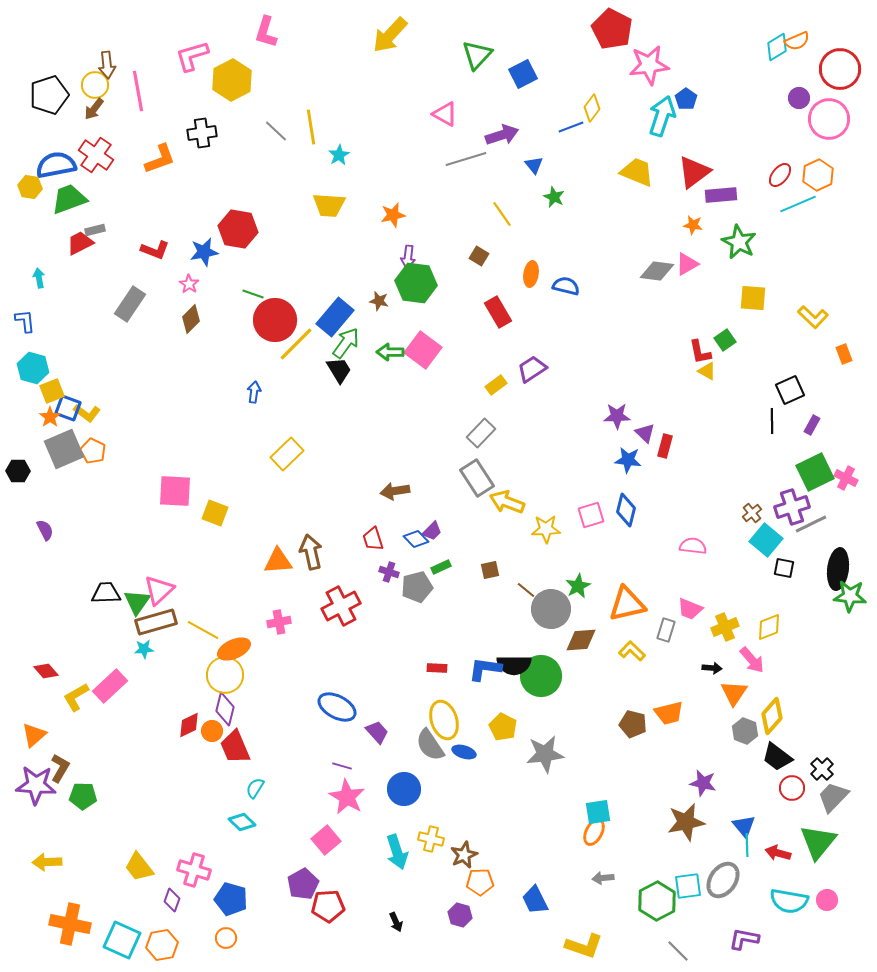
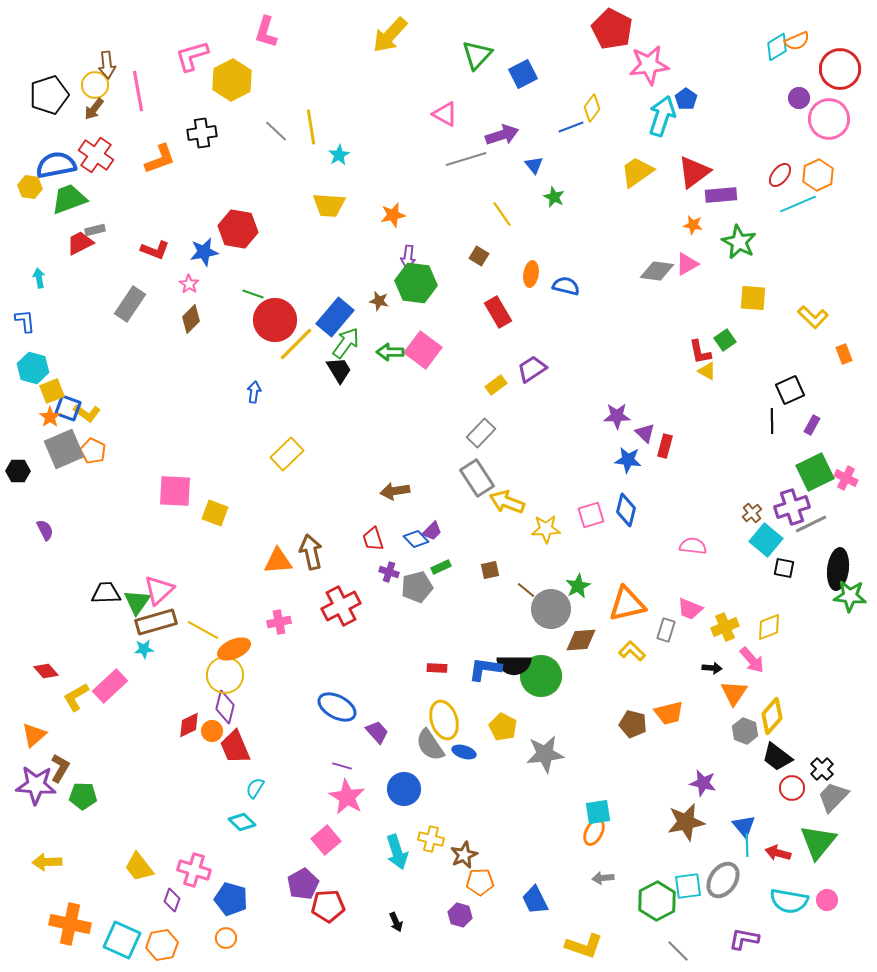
yellow trapezoid at (637, 172): rotated 57 degrees counterclockwise
purple diamond at (225, 709): moved 2 px up
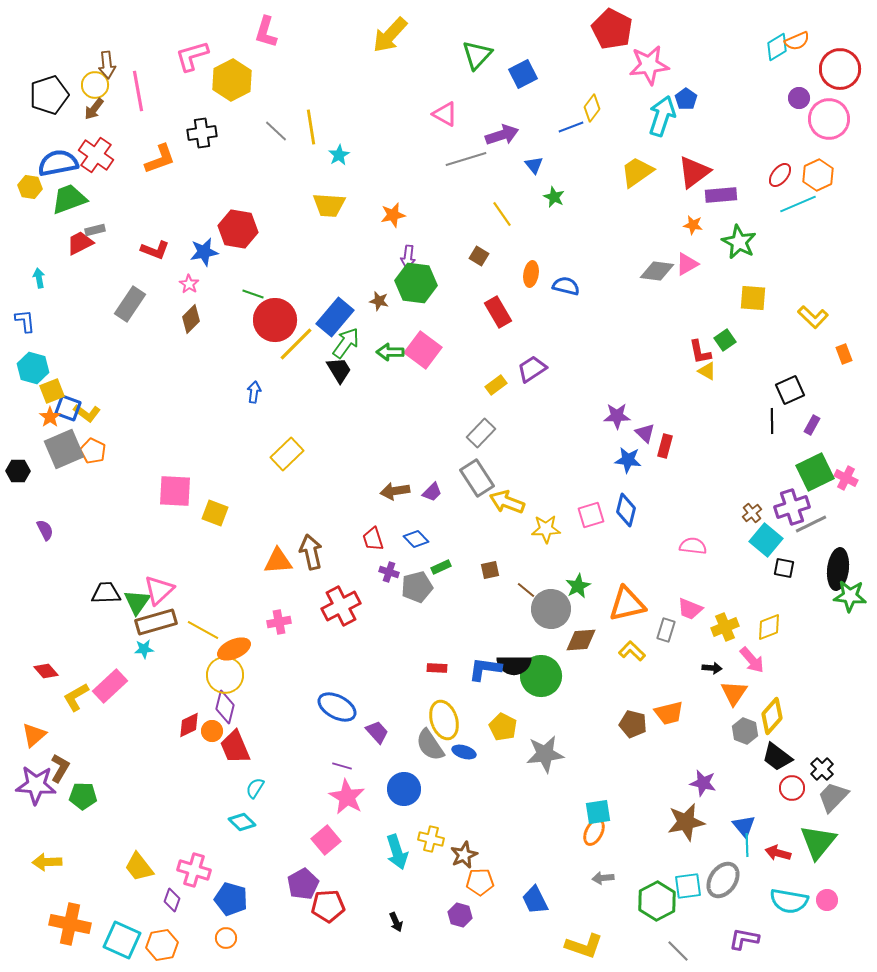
blue semicircle at (56, 165): moved 2 px right, 2 px up
purple trapezoid at (432, 531): moved 39 px up
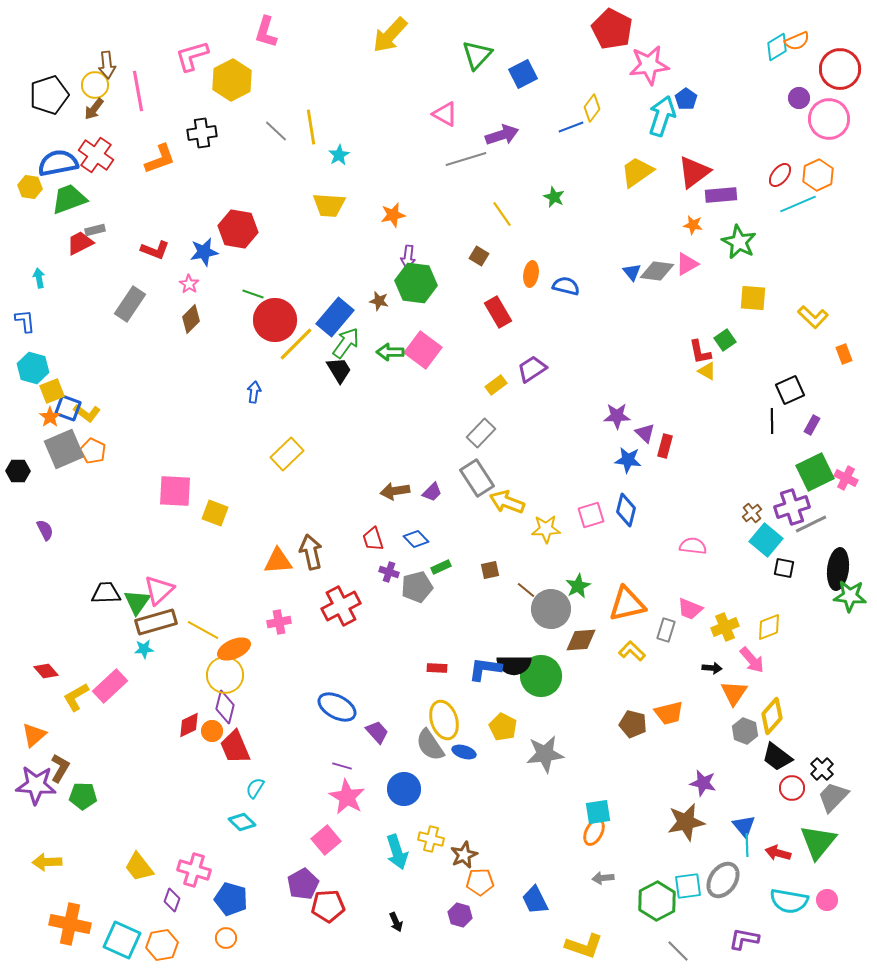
blue triangle at (534, 165): moved 98 px right, 107 px down
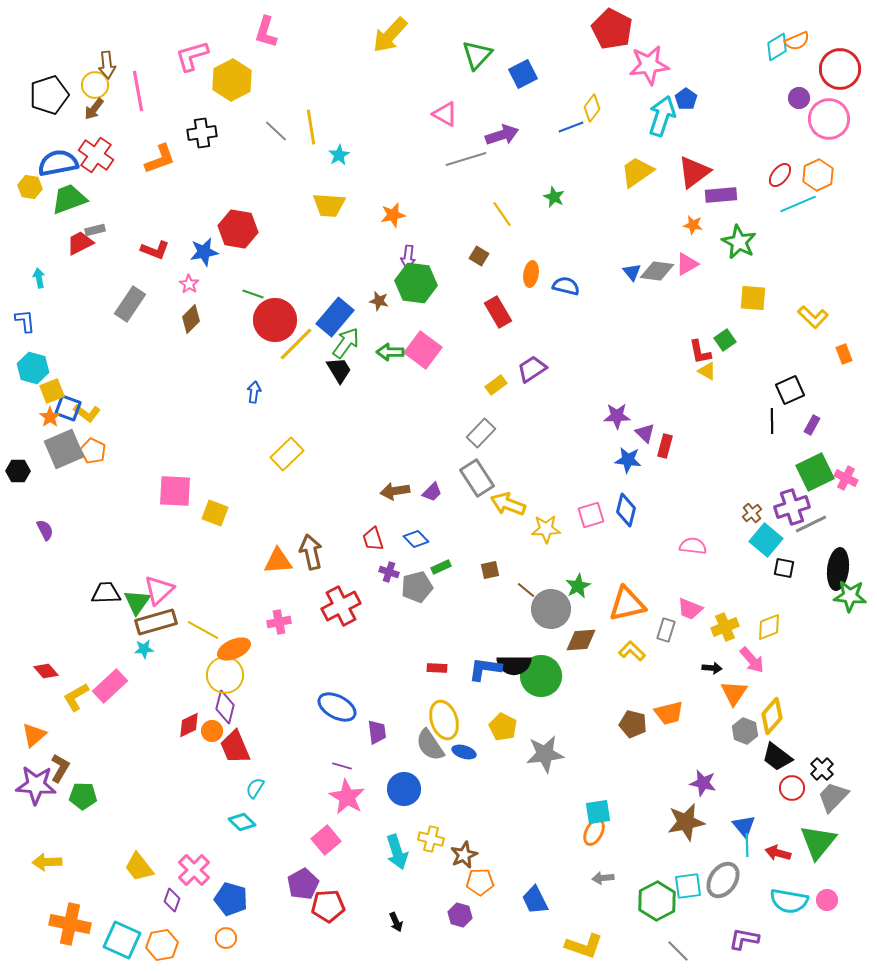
yellow arrow at (507, 502): moved 1 px right, 2 px down
purple trapezoid at (377, 732): rotated 35 degrees clockwise
pink cross at (194, 870): rotated 28 degrees clockwise
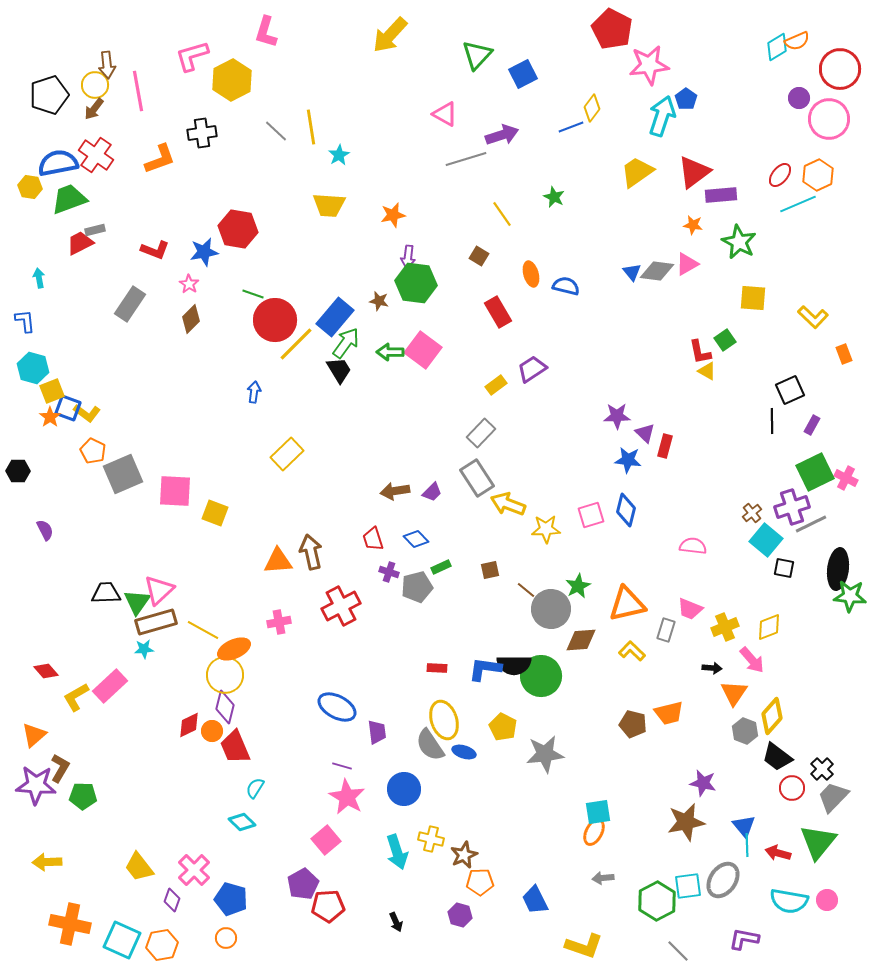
orange ellipse at (531, 274): rotated 25 degrees counterclockwise
gray square at (64, 449): moved 59 px right, 25 px down
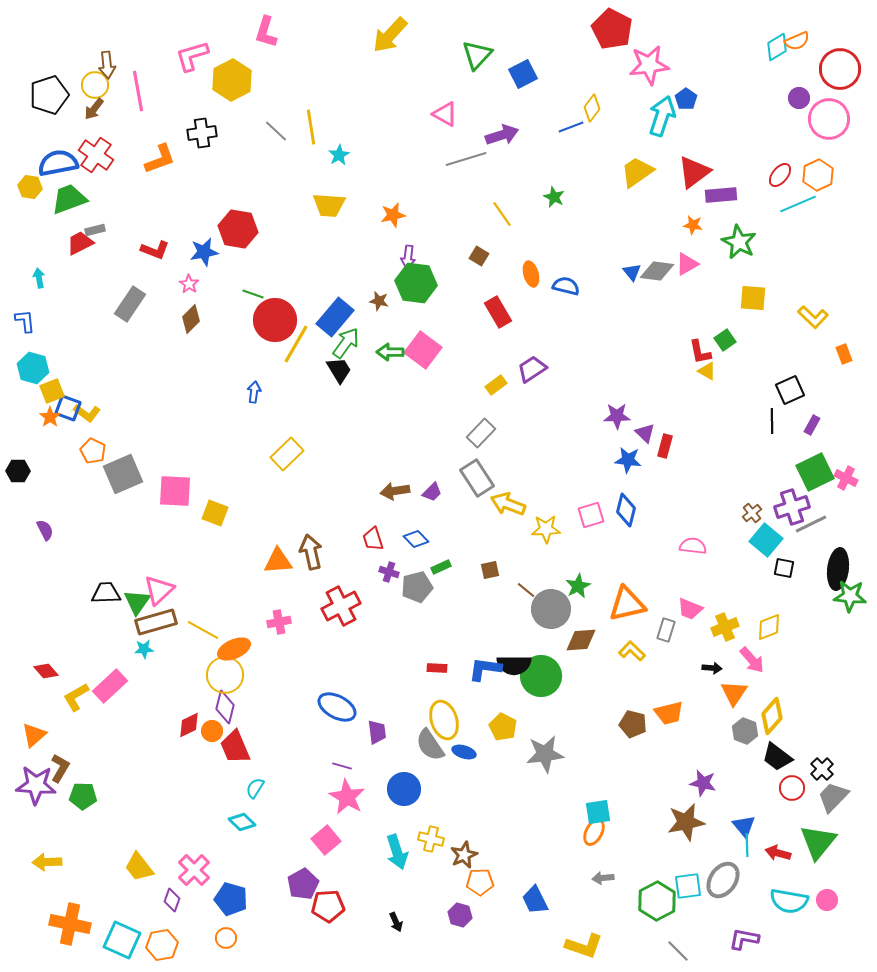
yellow line at (296, 344): rotated 15 degrees counterclockwise
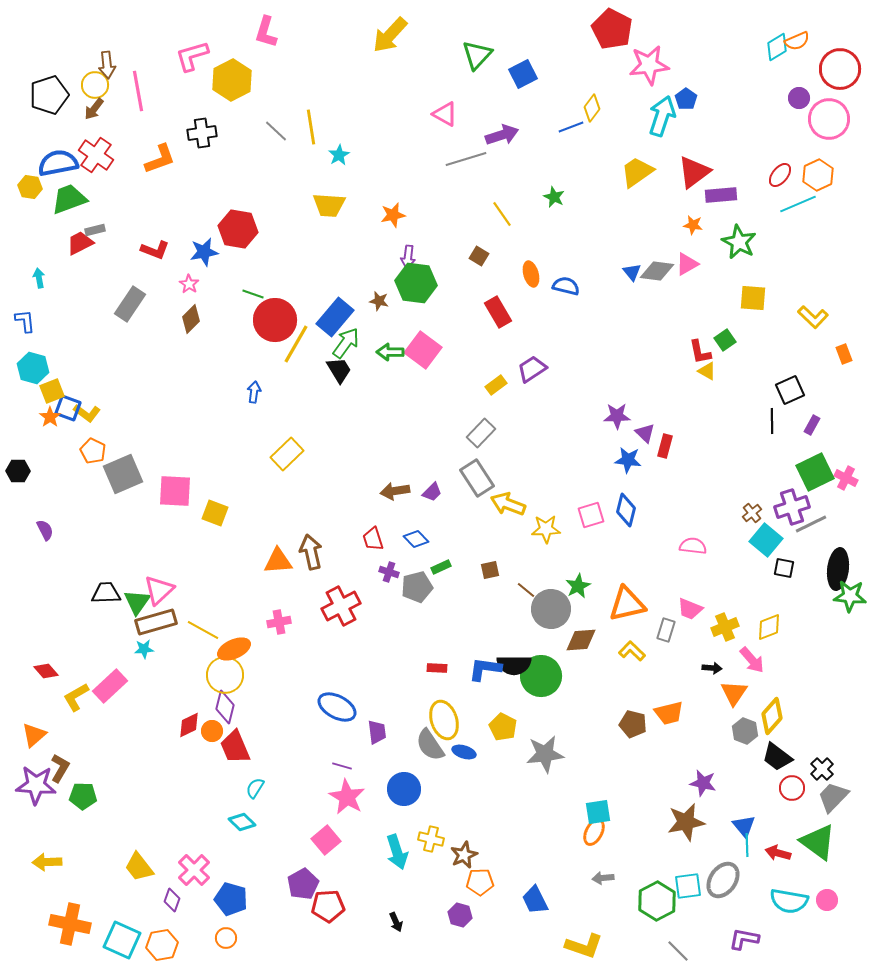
green triangle at (818, 842): rotated 33 degrees counterclockwise
